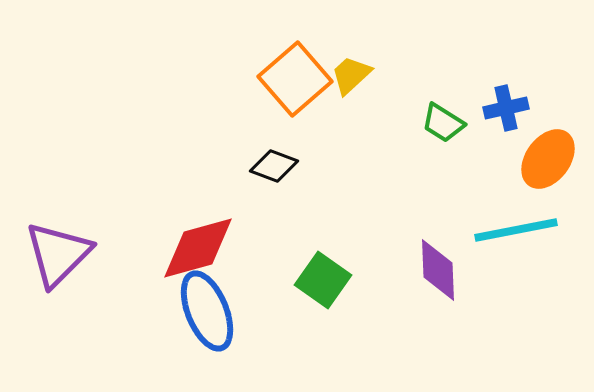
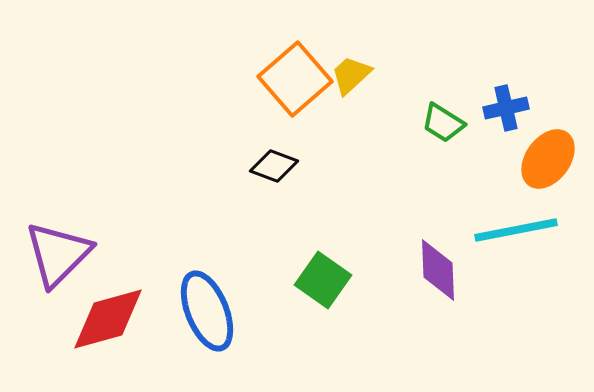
red diamond: moved 90 px left, 71 px down
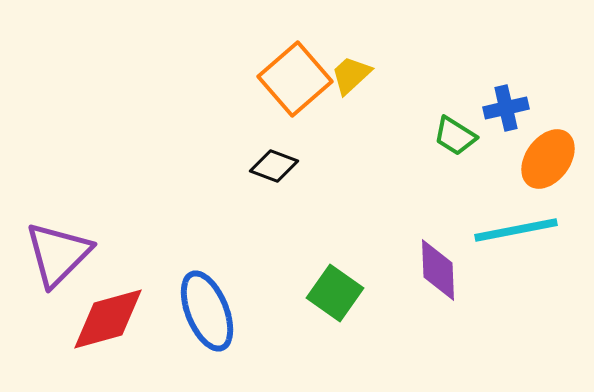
green trapezoid: moved 12 px right, 13 px down
green square: moved 12 px right, 13 px down
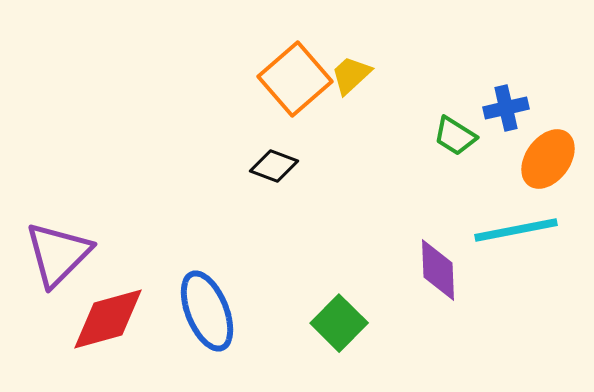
green square: moved 4 px right, 30 px down; rotated 10 degrees clockwise
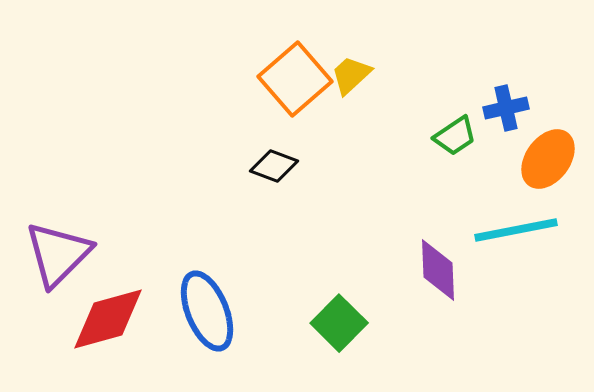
green trapezoid: rotated 66 degrees counterclockwise
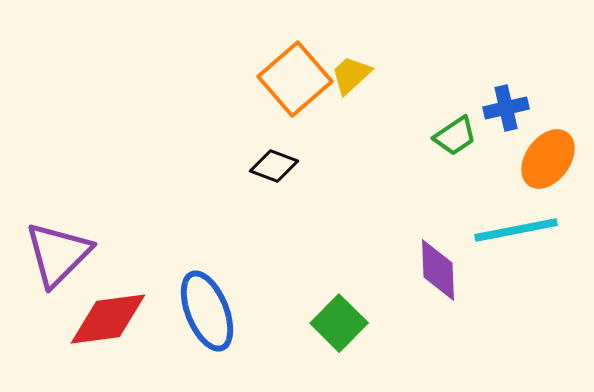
red diamond: rotated 8 degrees clockwise
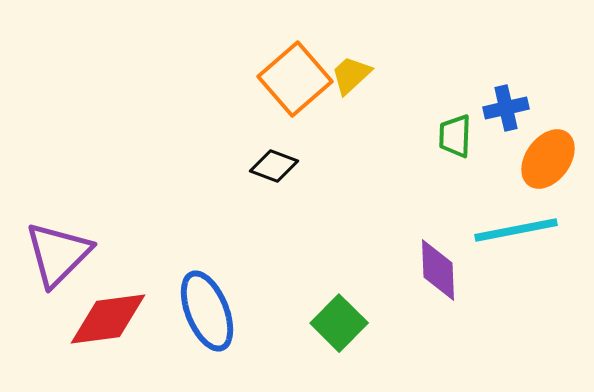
green trapezoid: rotated 126 degrees clockwise
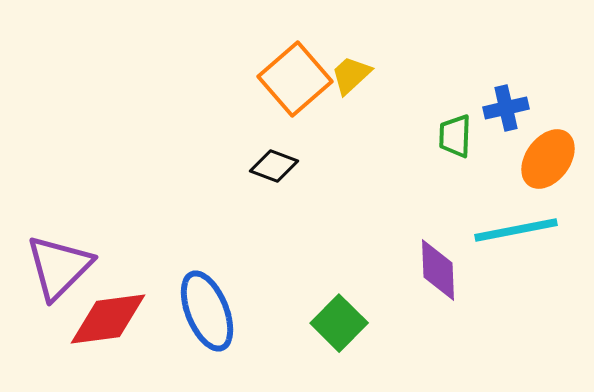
purple triangle: moved 1 px right, 13 px down
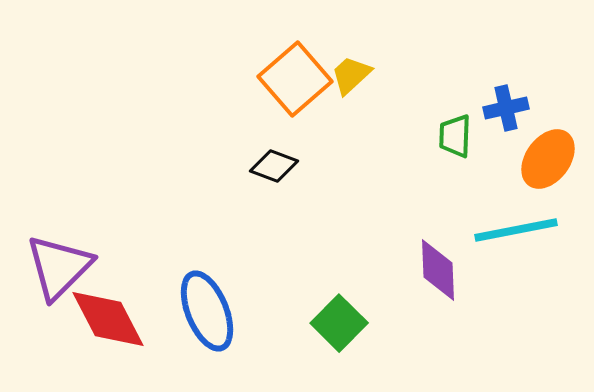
red diamond: rotated 70 degrees clockwise
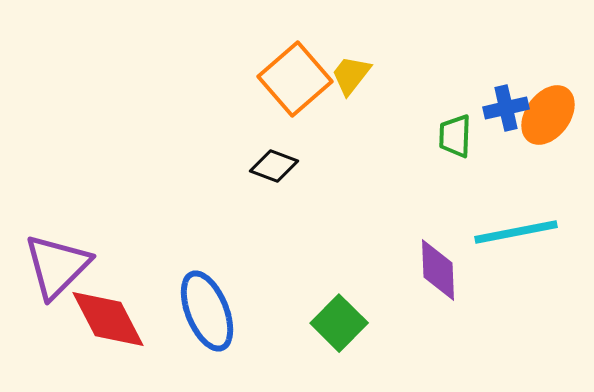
yellow trapezoid: rotated 9 degrees counterclockwise
orange ellipse: moved 44 px up
cyan line: moved 2 px down
purple triangle: moved 2 px left, 1 px up
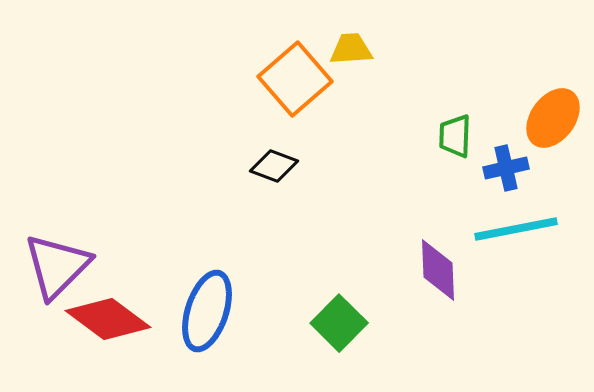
yellow trapezoid: moved 26 px up; rotated 48 degrees clockwise
blue cross: moved 60 px down
orange ellipse: moved 5 px right, 3 px down
cyan line: moved 3 px up
blue ellipse: rotated 40 degrees clockwise
red diamond: rotated 26 degrees counterclockwise
